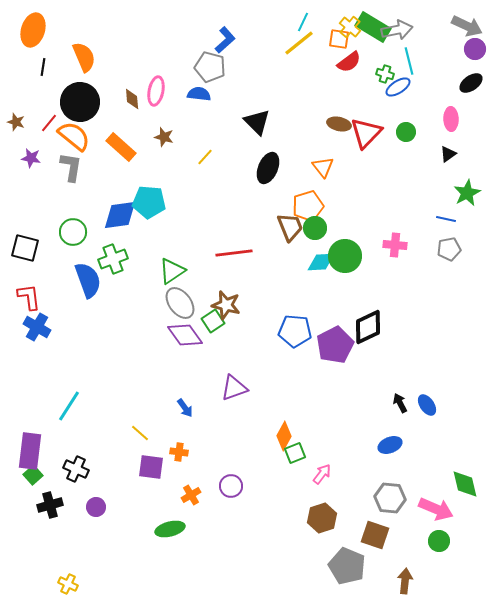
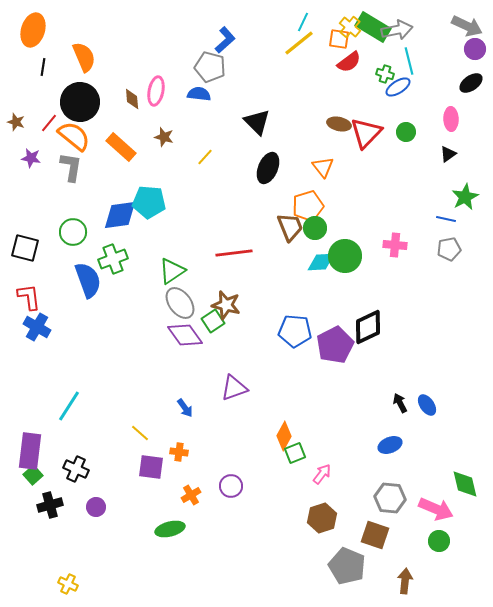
green star at (467, 193): moved 2 px left, 4 px down
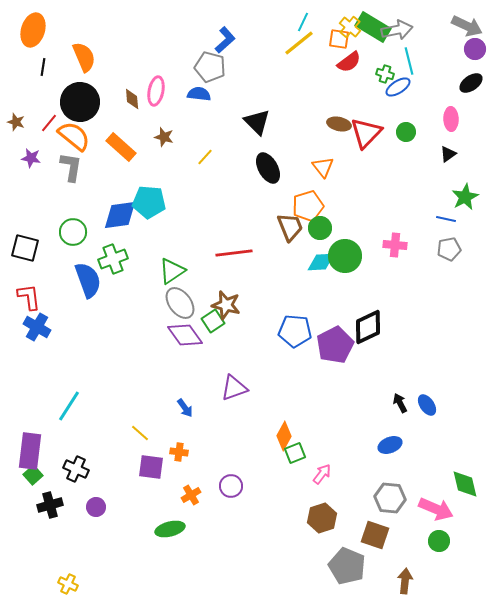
black ellipse at (268, 168): rotated 52 degrees counterclockwise
green circle at (315, 228): moved 5 px right
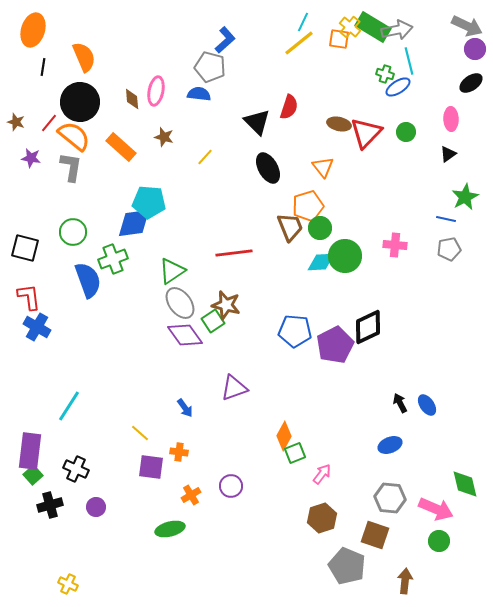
red semicircle at (349, 62): moved 60 px left, 45 px down; rotated 35 degrees counterclockwise
blue diamond at (120, 215): moved 14 px right, 8 px down
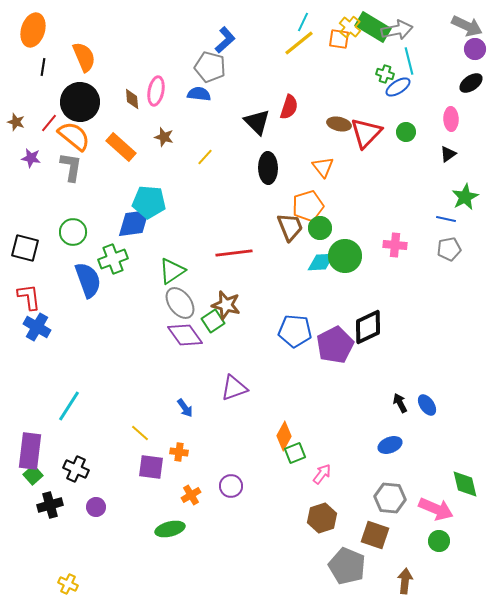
black ellipse at (268, 168): rotated 28 degrees clockwise
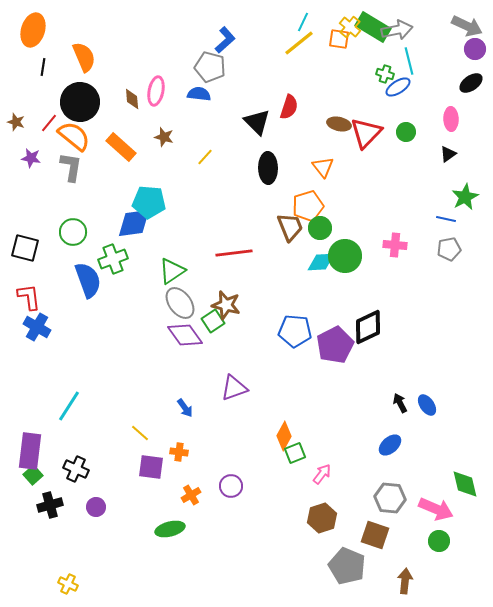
blue ellipse at (390, 445): rotated 20 degrees counterclockwise
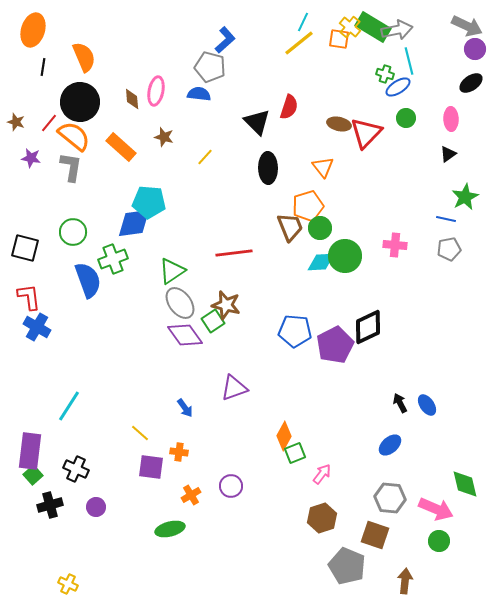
green circle at (406, 132): moved 14 px up
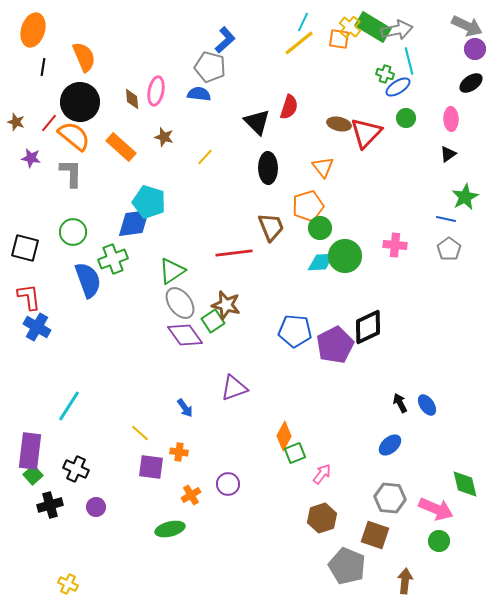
gray L-shape at (71, 167): moved 6 px down; rotated 8 degrees counterclockwise
cyan pentagon at (149, 202): rotated 12 degrees clockwise
brown trapezoid at (290, 227): moved 19 px left
gray pentagon at (449, 249): rotated 25 degrees counterclockwise
purple circle at (231, 486): moved 3 px left, 2 px up
